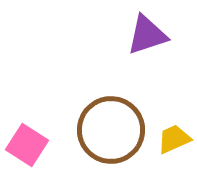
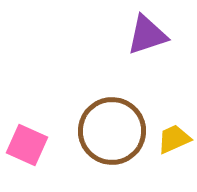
brown circle: moved 1 px right, 1 px down
pink square: rotated 9 degrees counterclockwise
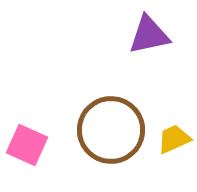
purple triangle: moved 2 px right; rotated 6 degrees clockwise
brown circle: moved 1 px left, 1 px up
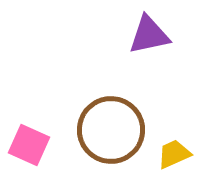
yellow trapezoid: moved 15 px down
pink square: moved 2 px right
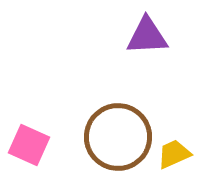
purple triangle: moved 2 px left, 1 px down; rotated 9 degrees clockwise
brown circle: moved 7 px right, 7 px down
